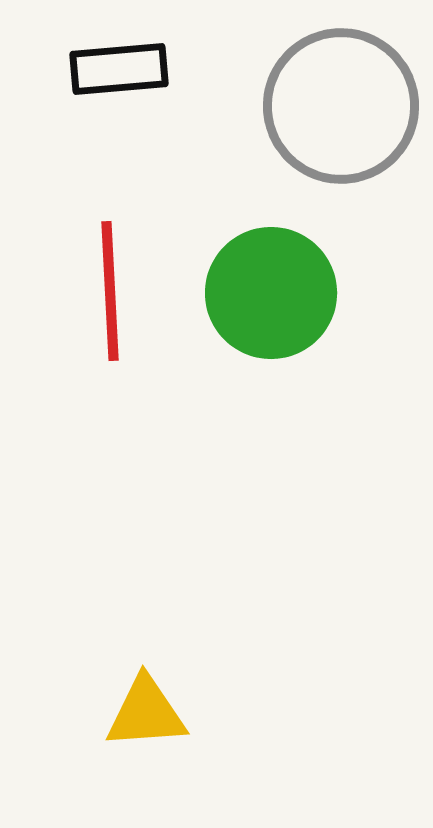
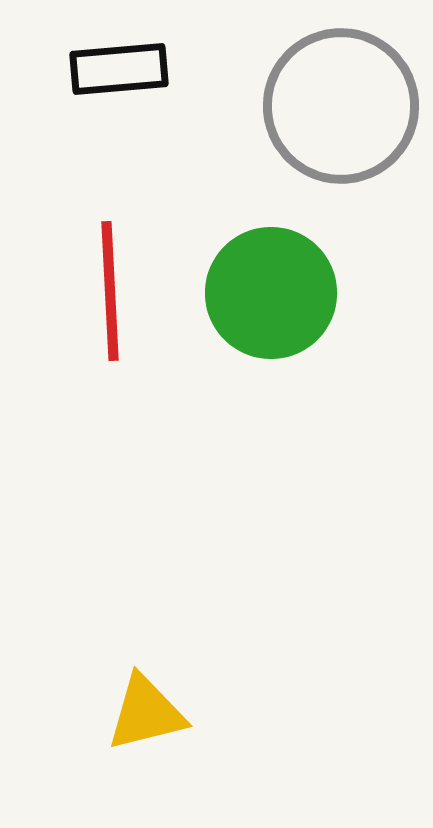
yellow triangle: rotated 10 degrees counterclockwise
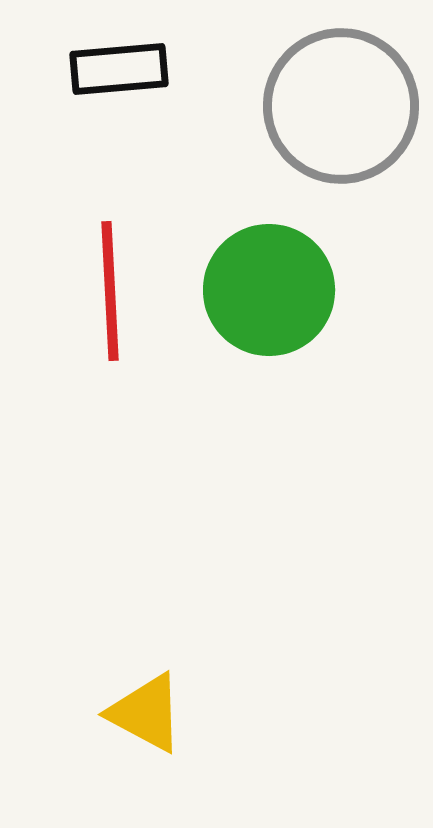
green circle: moved 2 px left, 3 px up
yellow triangle: rotated 42 degrees clockwise
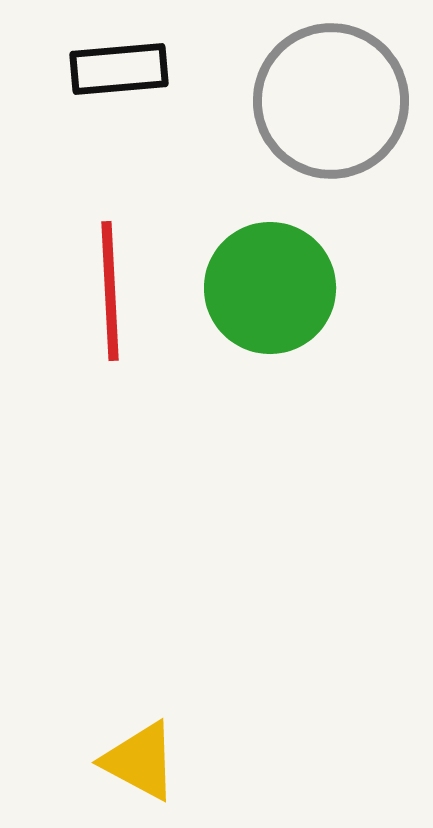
gray circle: moved 10 px left, 5 px up
green circle: moved 1 px right, 2 px up
yellow triangle: moved 6 px left, 48 px down
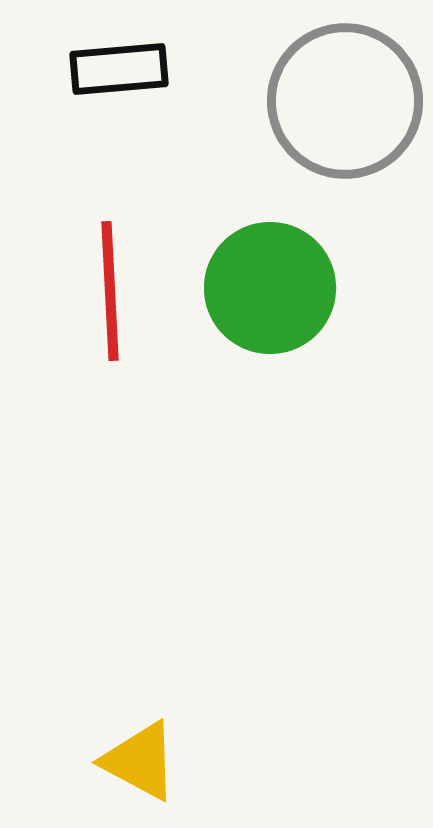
gray circle: moved 14 px right
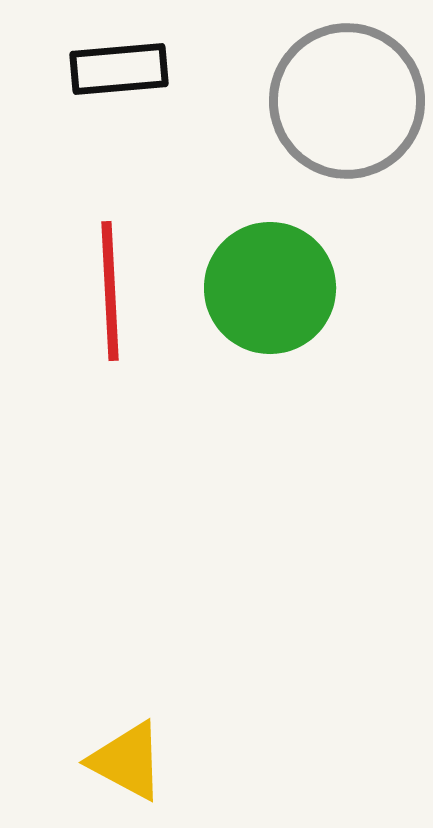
gray circle: moved 2 px right
yellow triangle: moved 13 px left
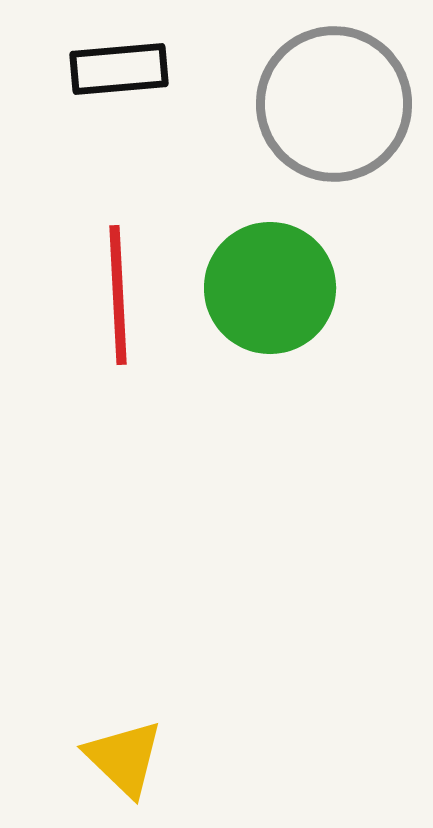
gray circle: moved 13 px left, 3 px down
red line: moved 8 px right, 4 px down
yellow triangle: moved 3 px left, 3 px up; rotated 16 degrees clockwise
